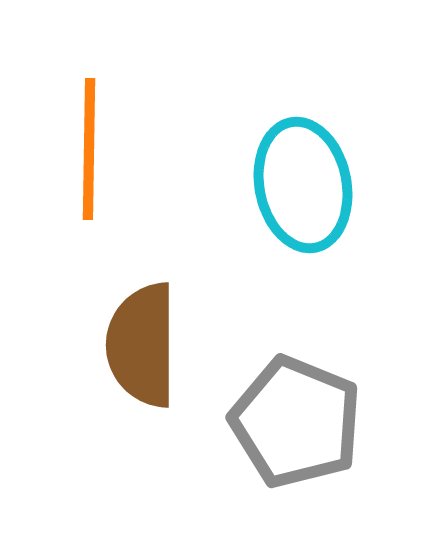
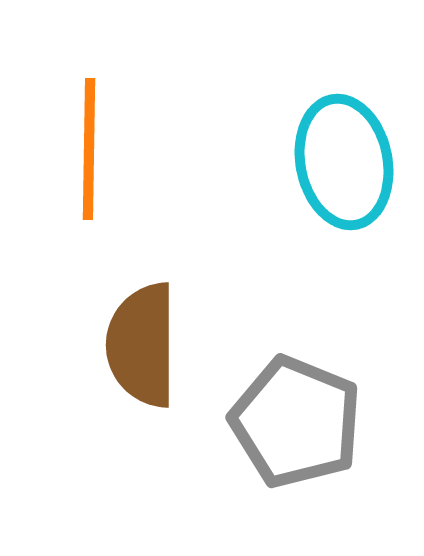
cyan ellipse: moved 41 px right, 23 px up
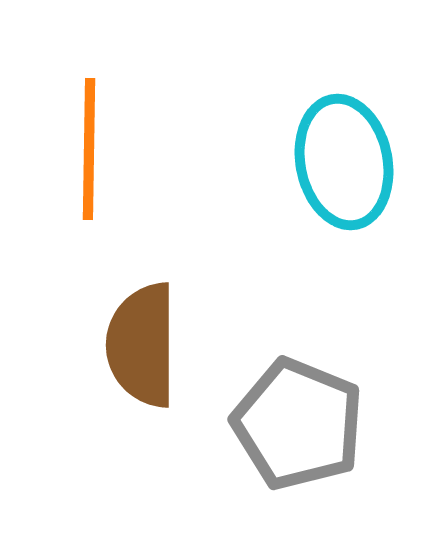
gray pentagon: moved 2 px right, 2 px down
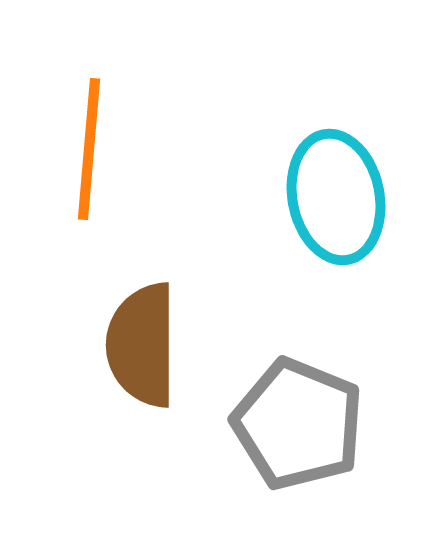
orange line: rotated 4 degrees clockwise
cyan ellipse: moved 8 px left, 35 px down
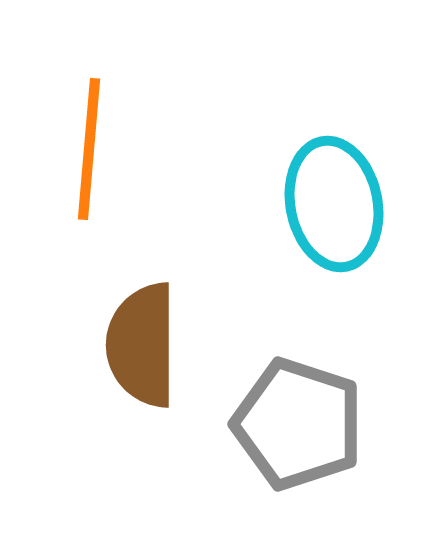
cyan ellipse: moved 2 px left, 7 px down
gray pentagon: rotated 4 degrees counterclockwise
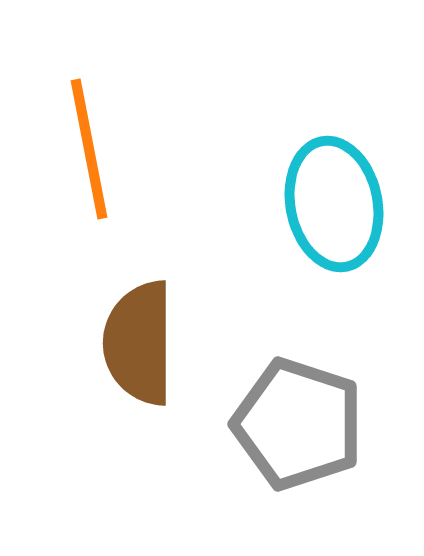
orange line: rotated 16 degrees counterclockwise
brown semicircle: moved 3 px left, 2 px up
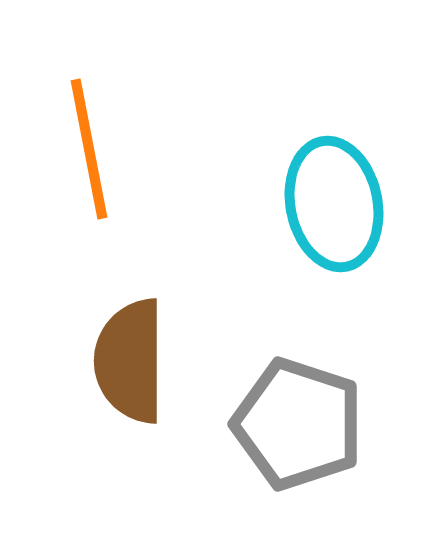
brown semicircle: moved 9 px left, 18 px down
